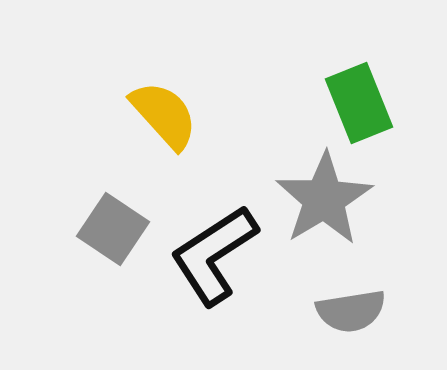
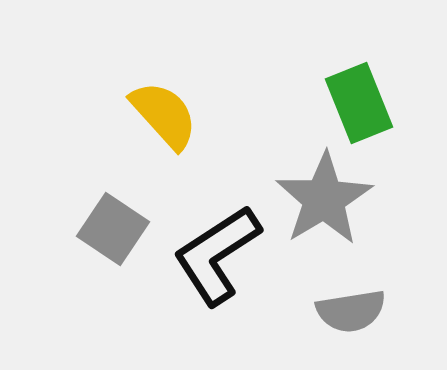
black L-shape: moved 3 px right
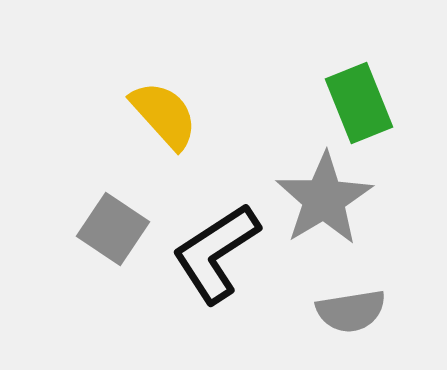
black L-shape: moved 1 px left, 2 px up
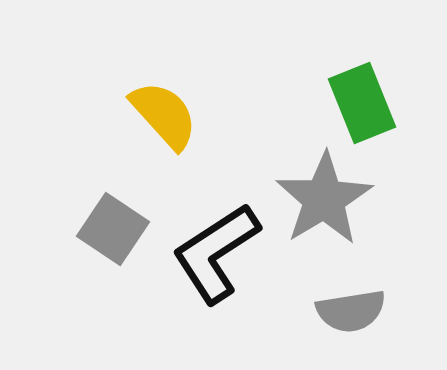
green rectangle: moved 3 px right
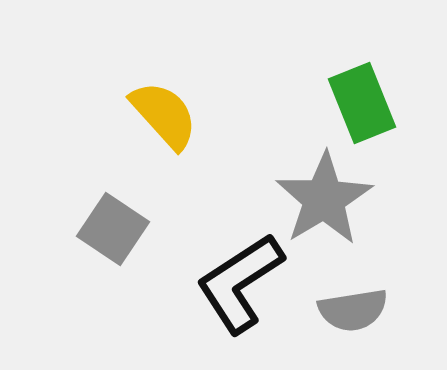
black L-shape: moved 24 px right, 30 px down
gray semicircle: moved 2 px right, 1 px up
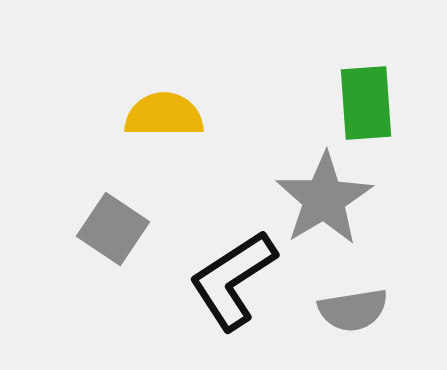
green rectangle: moved 4 px right; rotated 18 degrees clockwise
yellow semicircle: rotated 48 degrees counterclockwise
black L-shape: moved 7 px left, 3 px up
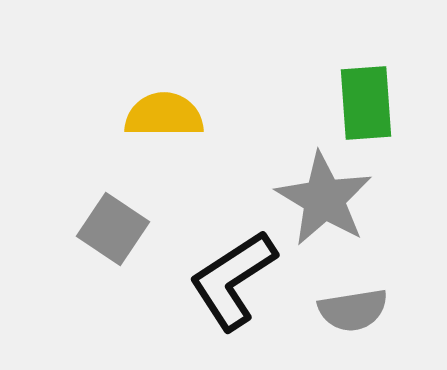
gray star: rotated 10 degrees counterclockwise
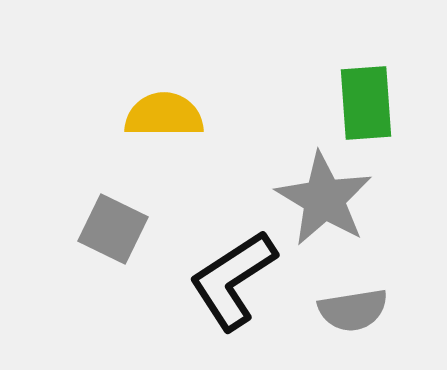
gray square: rotated 8 degrees counterclockwise
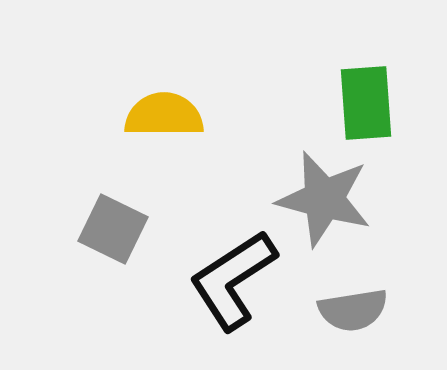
gray star: rotated 16 degrees counterclockwise
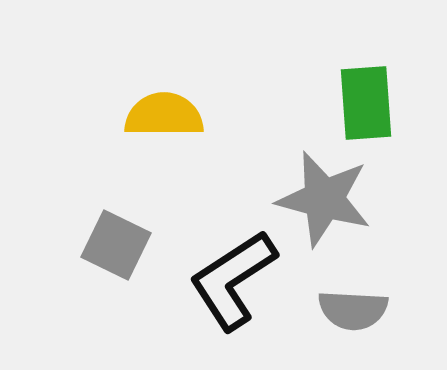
gray square: moved 3 px right, 16 px down
gray semicircle: rotated 12 degrees clockwise
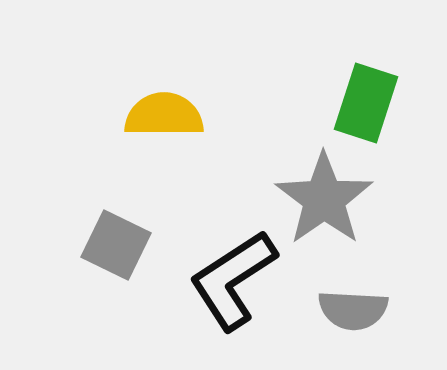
green rectangle: rotated 22 degrees clockwise
gray star: rotated 22 degrees clockwise
